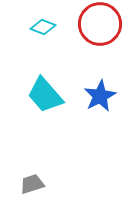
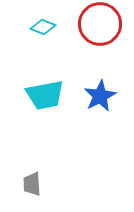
cyan trapezoid: rotated 60 degrees counterclockwise
gray trapezoid: rotated 75 degrees counterclockwise
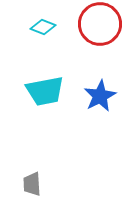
cyan trapezoid: moved 4 px up
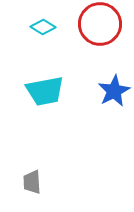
cyan diamond: rotated 10 degrees clockwise
blue star: moved 14 px right, 5 px up
gray trapezoid: moved 2 px up
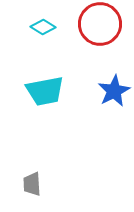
gray trapezoid: moved 2 px down
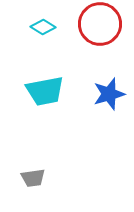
blue star: moved 5 px left, 3 px down; rotated 12 degrees clockwise
gray trapezoid: moved 1 px right, 6 px up; rotated 95 degrees counterclockwise
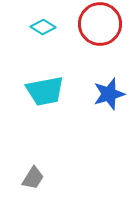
gray trapezoid: rotated 50 degrees counterclockwise
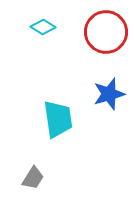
red circle: moved 6 px right, 8 px down
cyan trapezoid: moved 13 px right, 28 px down; rotated 87 degrees counterclockwise
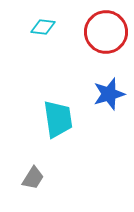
cyan diamond: rotated 25 degrees counterclockwise
